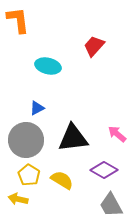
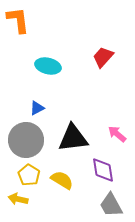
red trapezoid: moved 9 px right, 11 px down
purple diamond: moved 1 px left; rotated 52 degrees clockwise
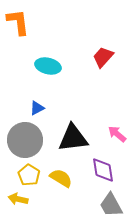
orange L-shape: moved 2 px down
gray circle: moved 1 px left
yellow semicircle: moved 1 px left, 2 px up
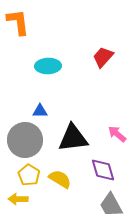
cyan ellipse: rotated 15 degrees counterclockwise
blue triangle: moved 3 px right, 3 px down; rotated 28 degrees clockwise
purple diamond: rotated 8 degrees counterclockwise
yellow semicircle: moved 1 px left, 1 px down
yellow arrow: rotated 12 degrees counterclockwise
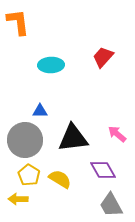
cyan ellipse: moved 3 px right, 1 px up
purple diamond: rotated 12 degrees counterclockwise
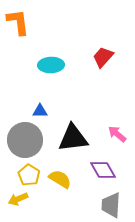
yellow arrow: rotated 24 degrees counterclockwise
gray trapezoid: rotated 32 degrees clockwise
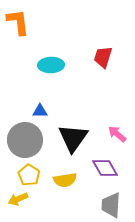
red trapezoid: rotated 25 degrees counterclockwise
black triangle: rotated 48 degrees counterclockwise
purple diamond: moved 2 px right, 2 px up
yellow semicircle: moved 5 px right, 1 px down; rotated 140 degrees clockwise
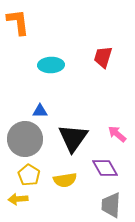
gray circle: moved 1 px up
yellow arrow: rotated 18 degrees clockwise
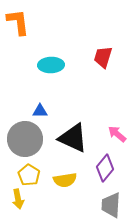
black triangle: rotated 40 degrees counterclockwise
purple diamond: rotated 68 degrees clockwise
yellow arrow: rotated 96 degrees counterclockwise
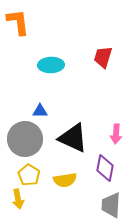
pink arrow: moved 1 px left; rotated 126 degrees counterclockwise
purple diamond: rotated 28 degrees counterclockwise
